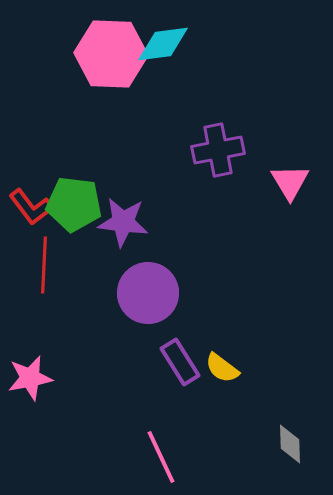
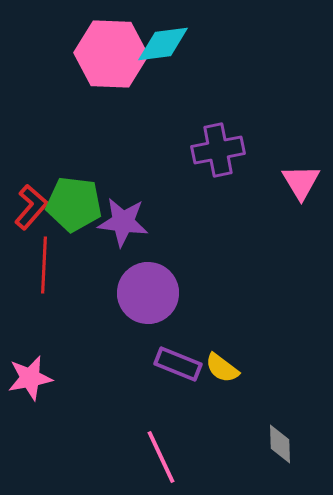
pink triangle: moved 11 px right
red L-shape: rotated 102 degrees counterclockwise
purple rectangle: moved 2 px left, 2 px down; rotated 36 degrees counterclockwise
gray diamond: moved 10 px left
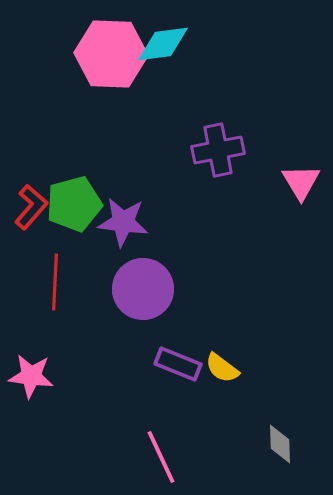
green pentagon: rotated 22 degrees counterclockwise
red line: moved 11 px right, 17 px down
purple circle: moved 5 px left, 4 px up
pink star: moved 1 px right, 2 px up; rotated 18 degrees clockwise
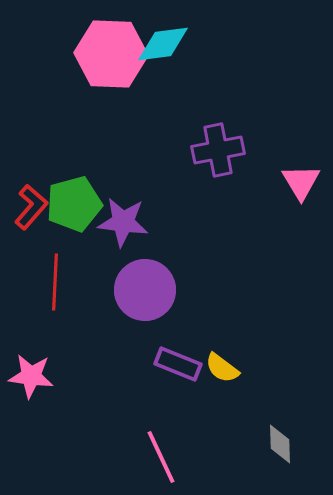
purple circle: moved 2 px right, 1 px down
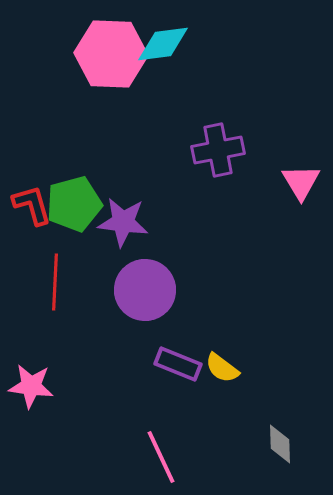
red L-shape: moved 1 px right, 2 px up; rotated 57 degrees counterclockwise
pink star: moved 10 px down
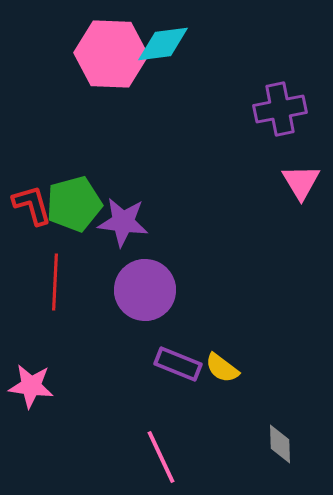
purple cross: moved 62 px right, 41 px up
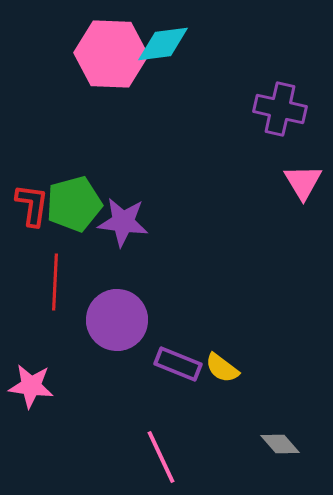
purple cross: rotated 24 degrees clockwise
pink triangle: moved 2 px right
red L-shape: rotated 24 degrees clockwise
purple circle: moved 28 px left, 30 px down
gray diamond: rotated 39 degrees counterclockwise
